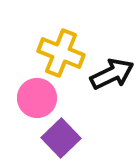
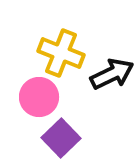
pink circle: moved 2 px right, 1 px up
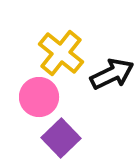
yellow cross: rotated 18 degrees clockwise
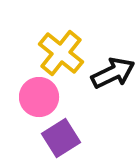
black arrow: moved 1 px right, 1 px up
purple square: rotated 12 degrees clockwise
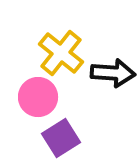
black arrow: rotated 30 degrees clockwise
pink circle: moved 1 px left
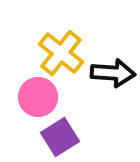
purple square: moved 1 px left, 1 px up
